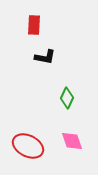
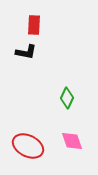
black L-shape: moved 19 px left, 5 px up
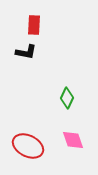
pink diamond: moved 1 px right, 1 px up
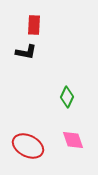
green diamond: moved 1 px up
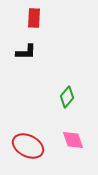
red rectangle: moved 7 px up
black L-shape: rotated 10 degrees counterclockwise
green diamond: rotated 15 degrees clockwise
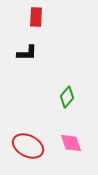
red rectangle: moved 2 px right, 1 px up
black L-shape: moved 1 px right, 1 px down
pink diamond: moved 2 px left, 3 px down
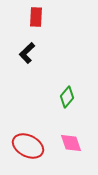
black L-shape: rotated 135 degrees clockwise
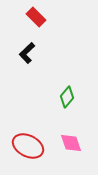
red rectangle: rotated 48 degrees counterclockwise
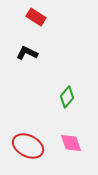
red rectangle: rotated 12 degrees counterclockwise
black L-shape: rotated 70 degrees clockwise
